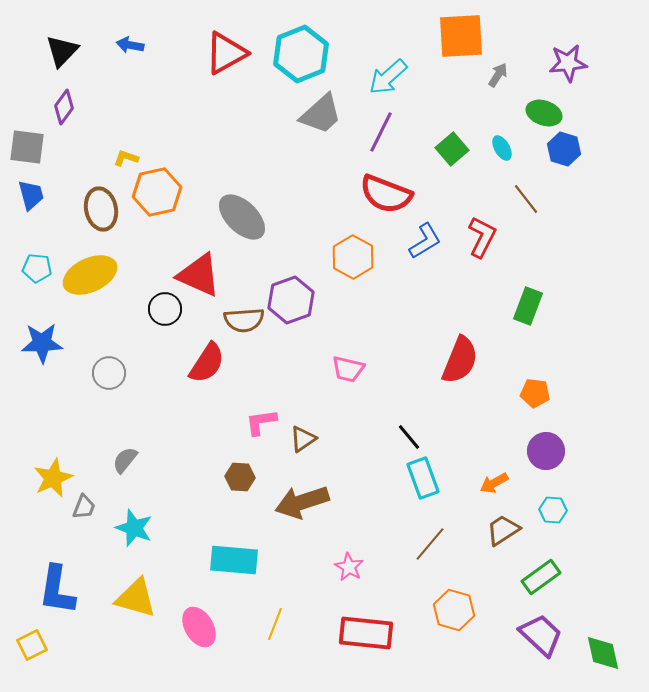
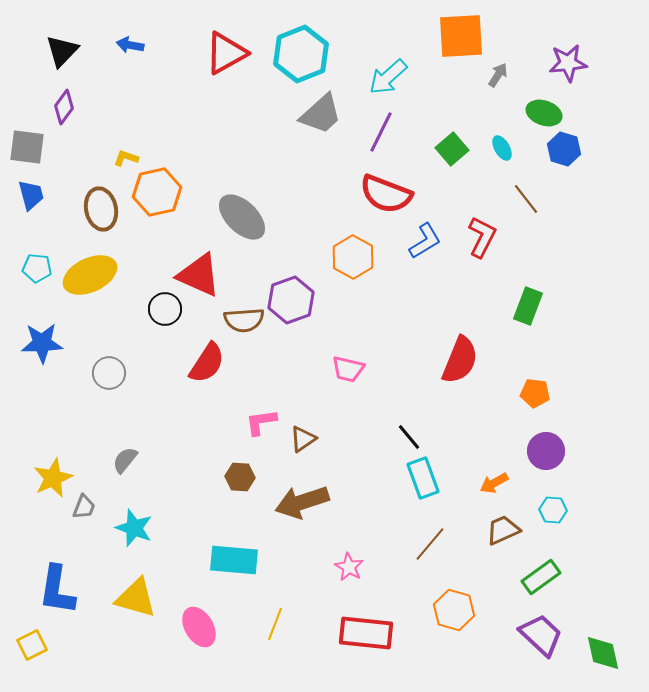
brown trapezoid at (503, 530): rotated 9 degrees clockwise
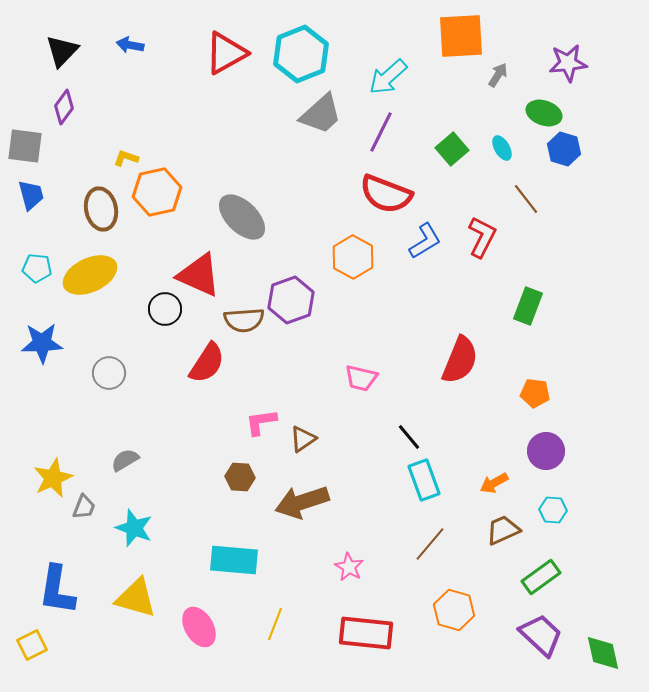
gray square at (27, 147): moved 2 px left, 1 px up
pink trapezoid at (348, 369): moved 13 px right, 9 px down
gray semicircle at (125, 460): rotated 20 degrees clockwise
cyan rectangle at (423, 478): moved 1 px right, 2 px down
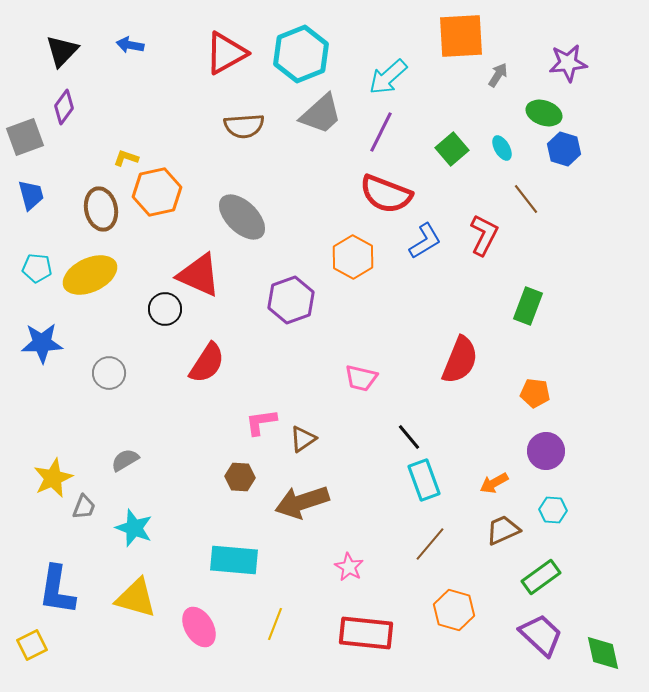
gray square at (25, 146): moved 9 px up; rotated 27 degrees counterclockwise
red L-shape at (482, 237): moved 2 px right, 2 px up
brown semicircle at (244, 320): moved 194 px up
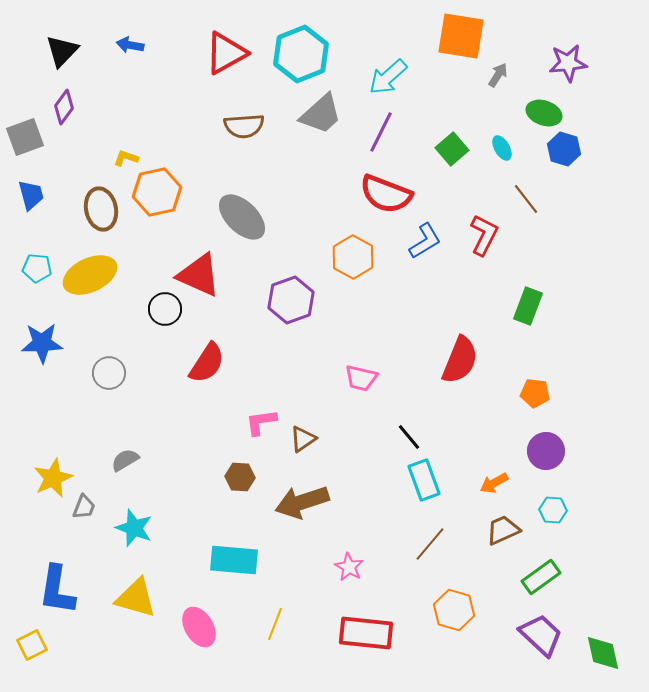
orange square at (461, 36): rotated 12 degrees clockwise
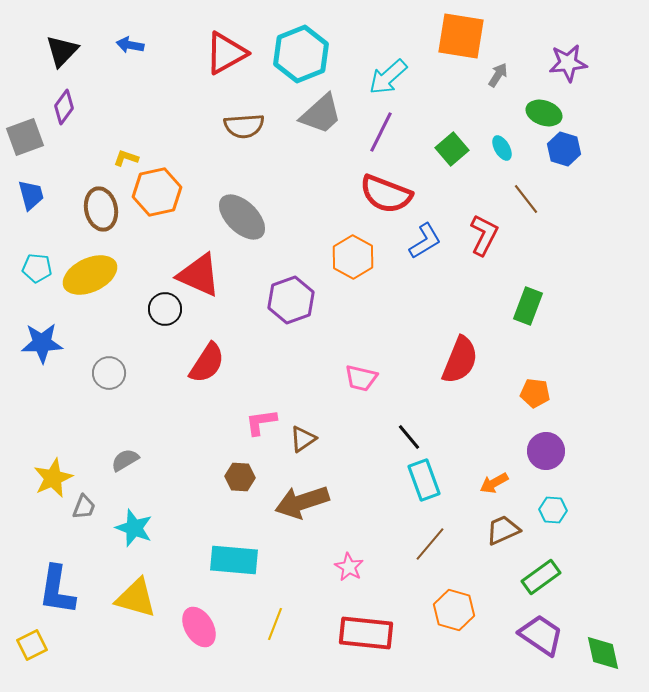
purple trapezoid at (541, 635): rotated 9 degrees counterclockwise
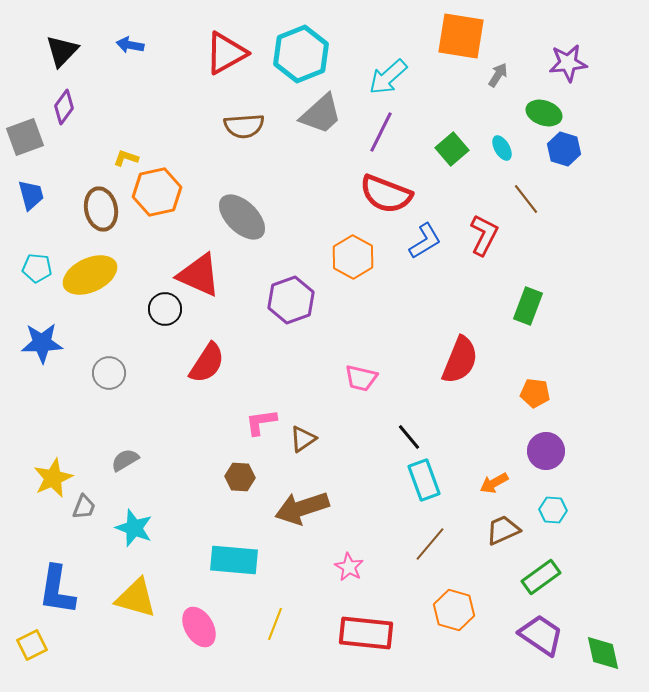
brown arrow at (302, 502): moved 6 px down
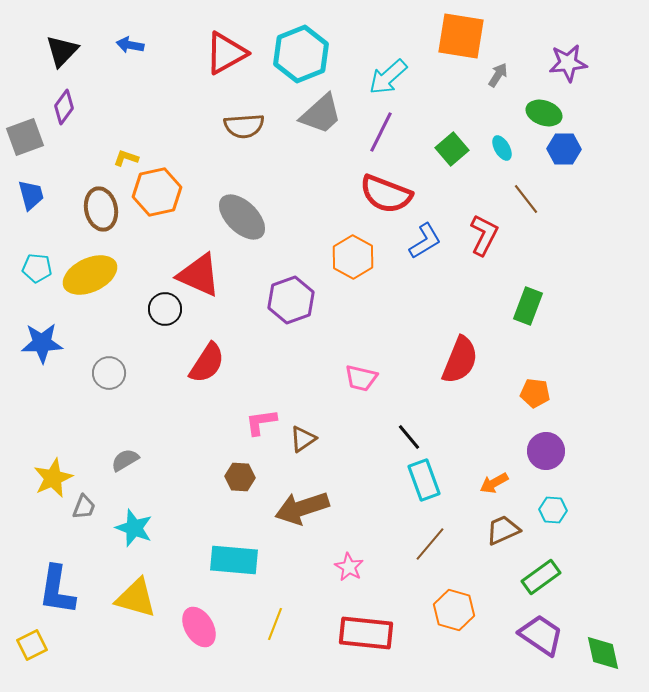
blue hexagon at (564, 149): rotated 16 degrees counterclockwise
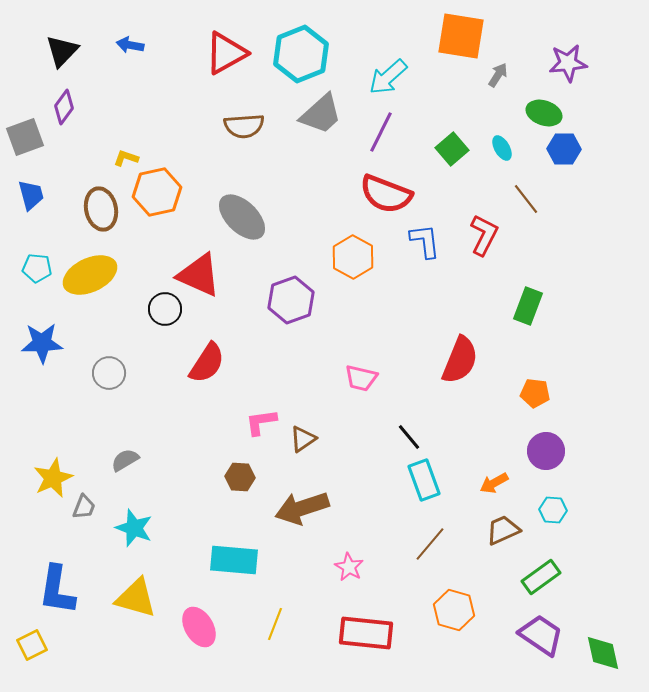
blue L-shape at (425, 241): rotated 66 degrees counterclockwise
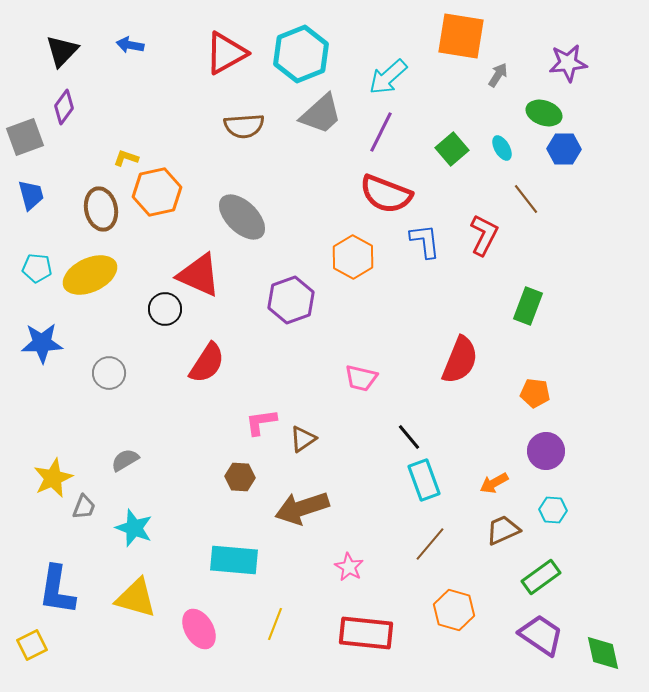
pink ellipse at (199, 627): moved 2 px down
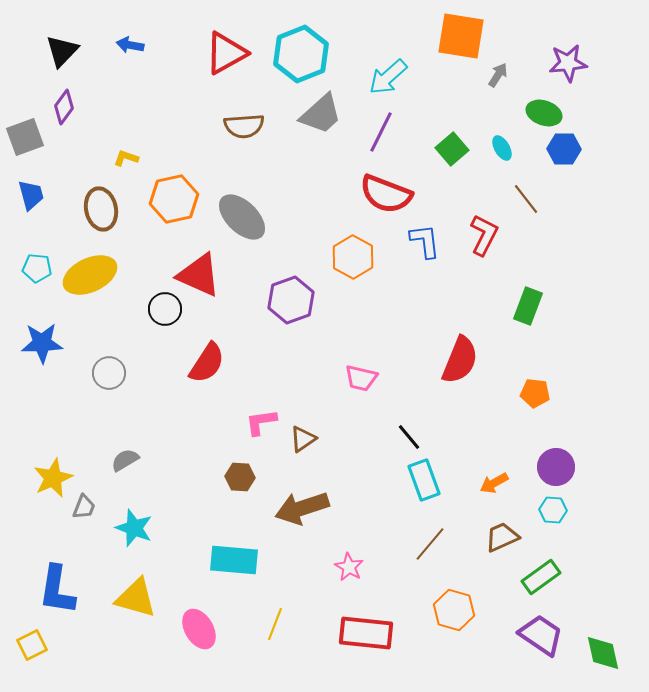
orange hexagon at (157, 192): moved 17 px right, 7 px down
purple circle at (546, 451): moved 10 px right, 16 px down
brown trapezoid at (503, 530): moved 1 px left, 7 px down
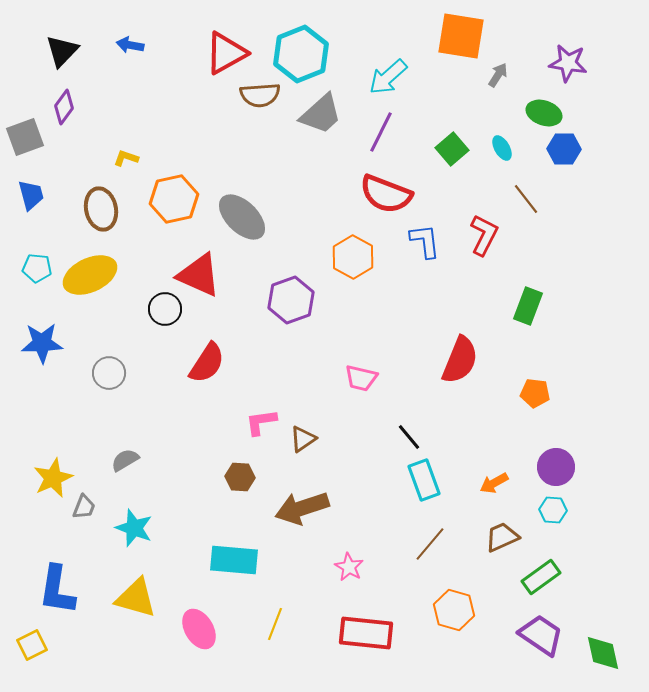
purple star at (568, 63): rotated 15 degrees clockwise
brown semicircle at (244, 126): moved 16 px right, 31 px up
